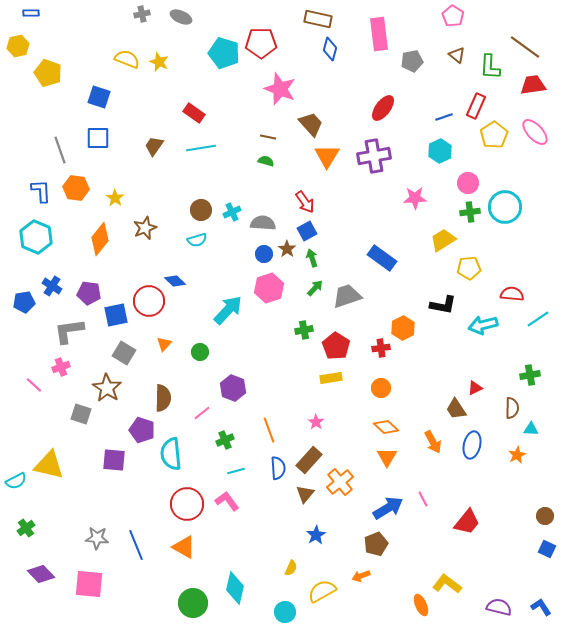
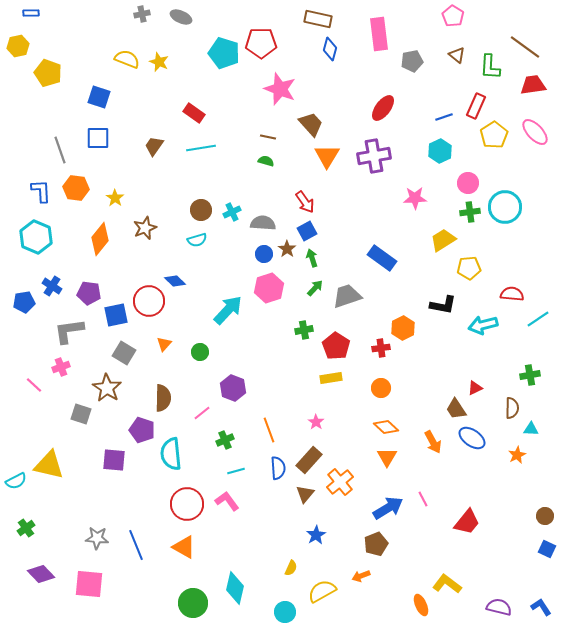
blue ellipse at (472, 445): moved 7 px up; rotated 68 degrees counterclockwise
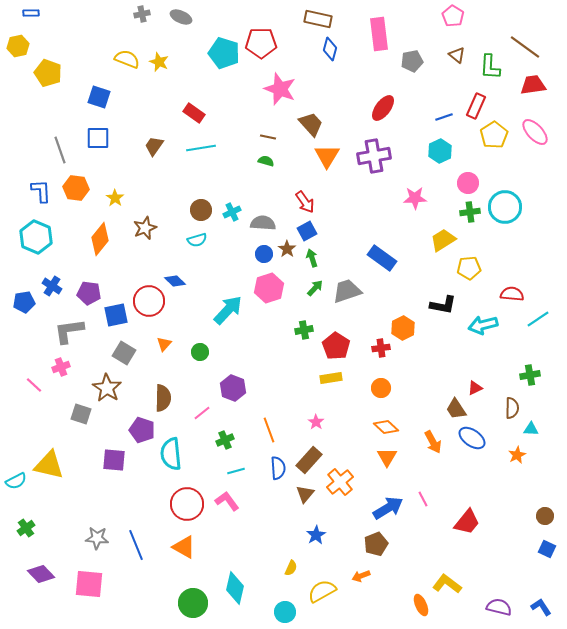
gray trapezoid at (347, 296): moved 5 px up
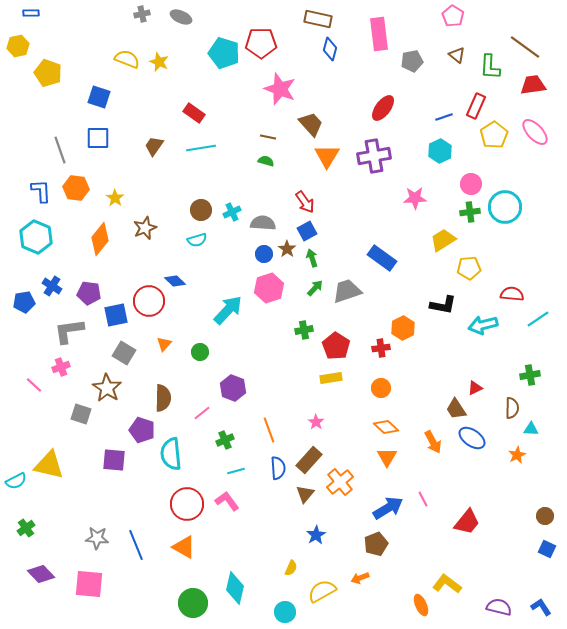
pink circle at (468, 183): moved 3 px right, 1 px down
orange arrow at (361, 576): moved 1 px left, 2 px down
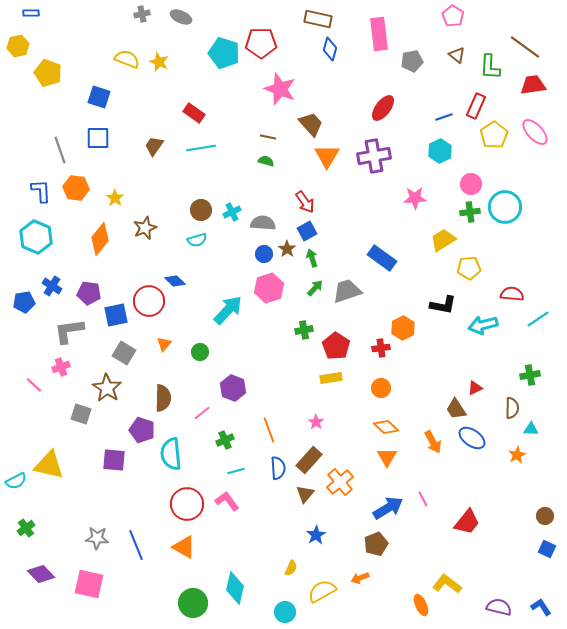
pink square at (89, 584): rotated 8 degrees clockwise
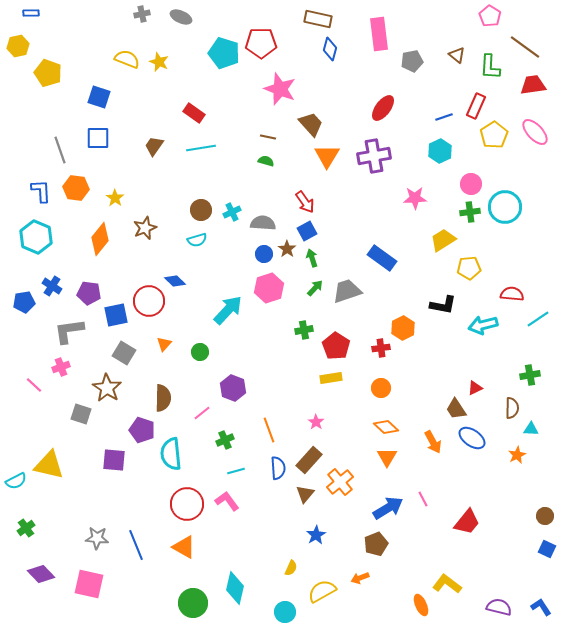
pink pentagon at (453, 16): moved 37 px right
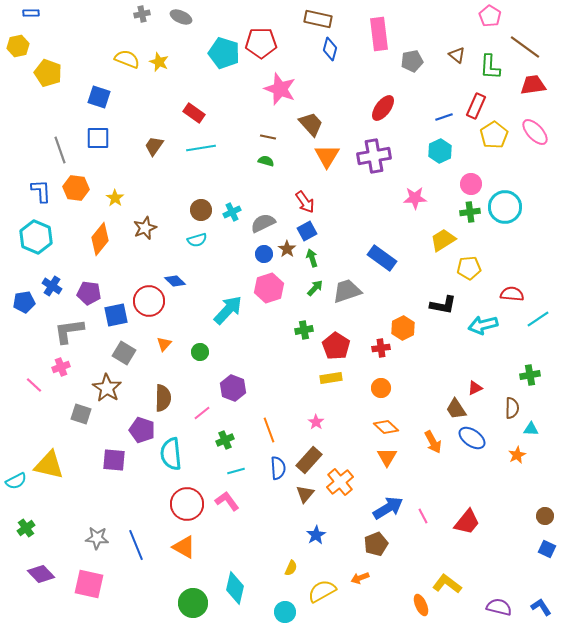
gray semicircle at (263, 223): rotated 30 degrees counterclockwise
pink line at (423, 499): moved 17 px down
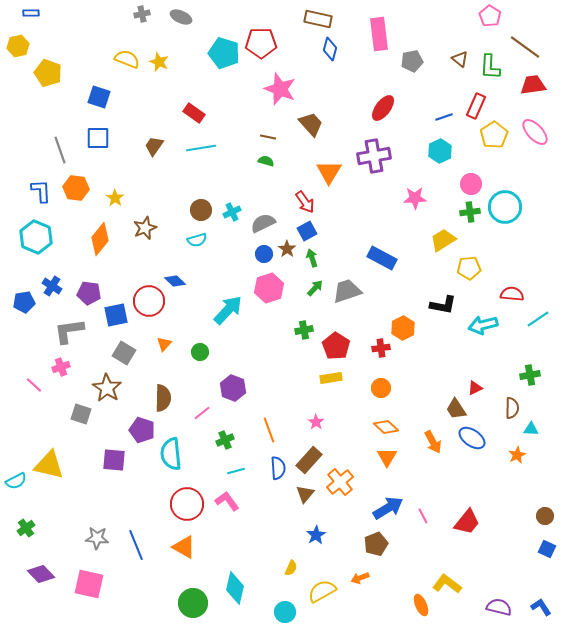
brown triangle at (457, 55): moved 3 px right, 4 px down
orange triangle at (327, 156): moved 2 px right, 16 px down
blue rectangle at (382, 258): rotated 8 degrees counterclockwise
